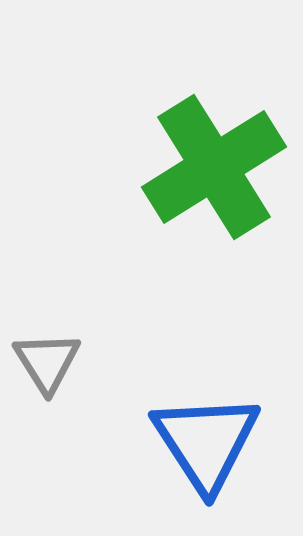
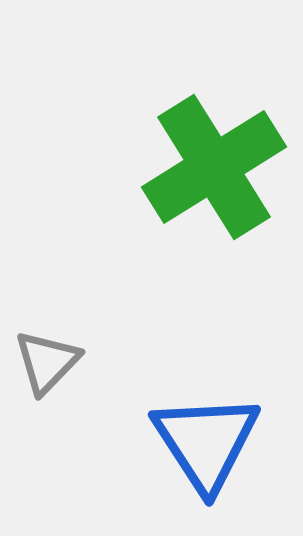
gray triangle: rotated 16 degrees clockwise
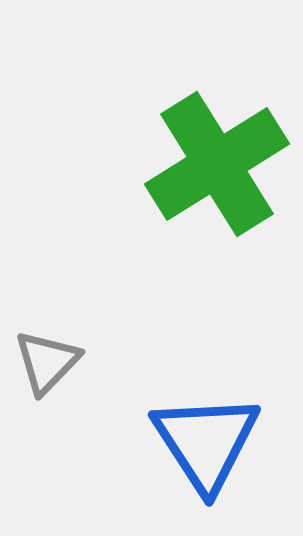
green cross: moved 3 px right, 3 px up
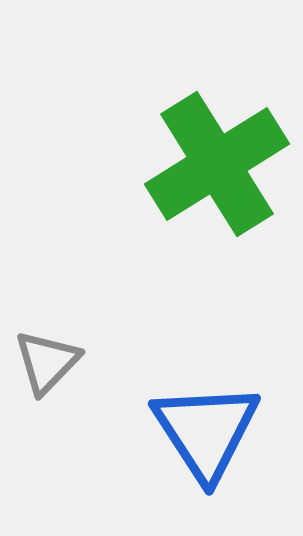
blue triangle: moved 11 px up
